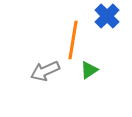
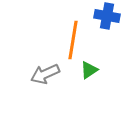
blue cross: rotated 35 degrees counterclockwise
gray arrow: moved 3 px down
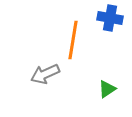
blue cross: moved 3 px right, 2 px down
green triangle: moved 18 px right, 19 px down
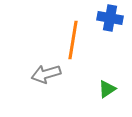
gray arrow: moved 1 px right; rotated 8 degrees clockwise
